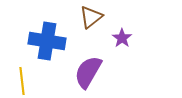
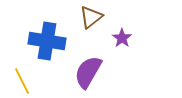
yellow line: rotated 20 degrees counterclockwise
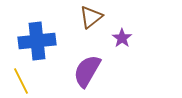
blue cross: moved 10 px left; rotated 15 degrees counterclockwise
purple semicircle: moved 1 px left, 1 px up
yellow line: moved 1 px left
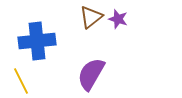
purple star: moved 4 px left, 19 px up; rotated 18 degrees counterclockwise
purple semicircle: moved 4 px right, 3 px down
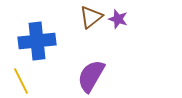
purple semicircle: moved 2 px down
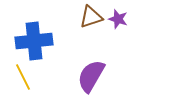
brown triangle: rotated 20 degrees clockwise
blue cross: moved 3 px left
yellow line: moved 2 px right, 4 px up
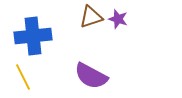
blue cross: moved 1 px left, 5 px up
purple semicircle: rotated 92 degrees counterclockwise
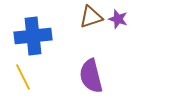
purple semicircle: rotated 48 degrees clockwise
